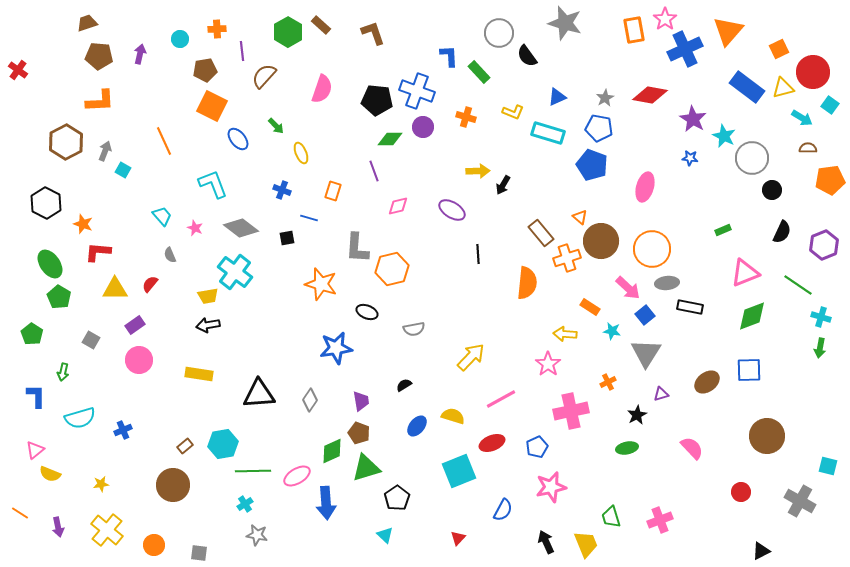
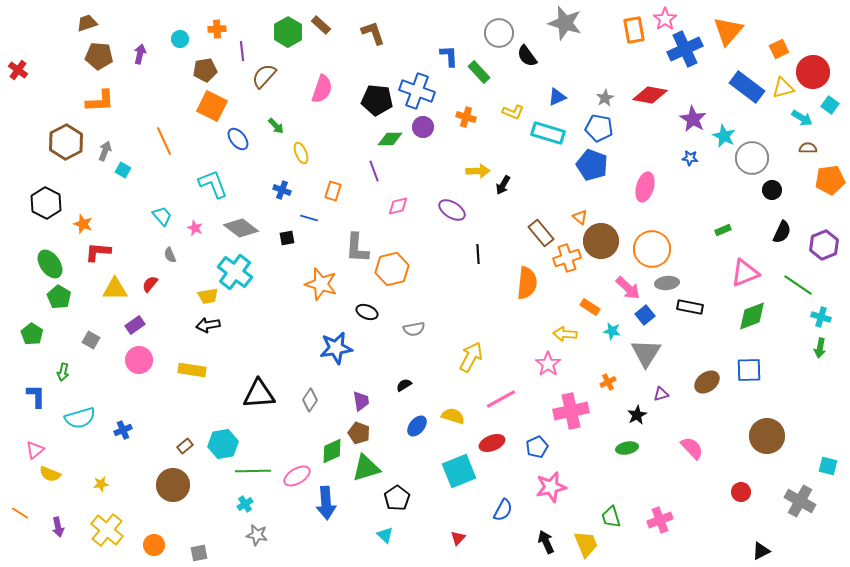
yellow arrow at (471, 357): rotated 16 degrees counterclockwise
yellow rectangle at (199, 374): moved 7 px left, 4 px up
gray square at (199, 553): rotated 18 degrees counterclockwise
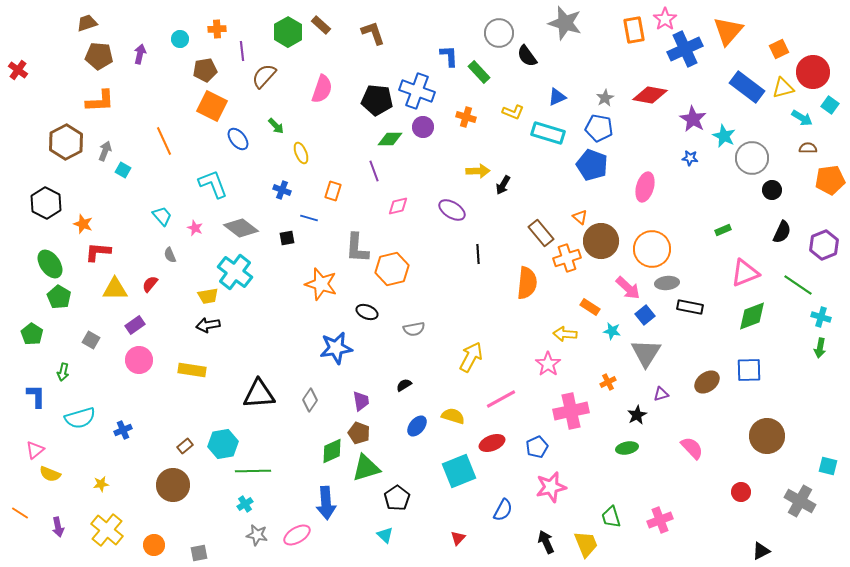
pink ellipse at (297, 476): moved 59 px down
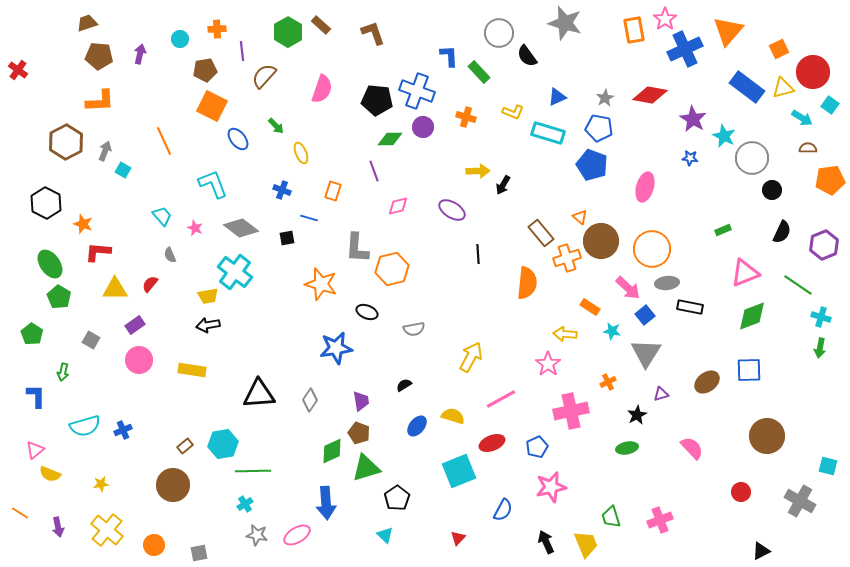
cyan semicircle at (80, 418): moved 5 px right, 8 px down
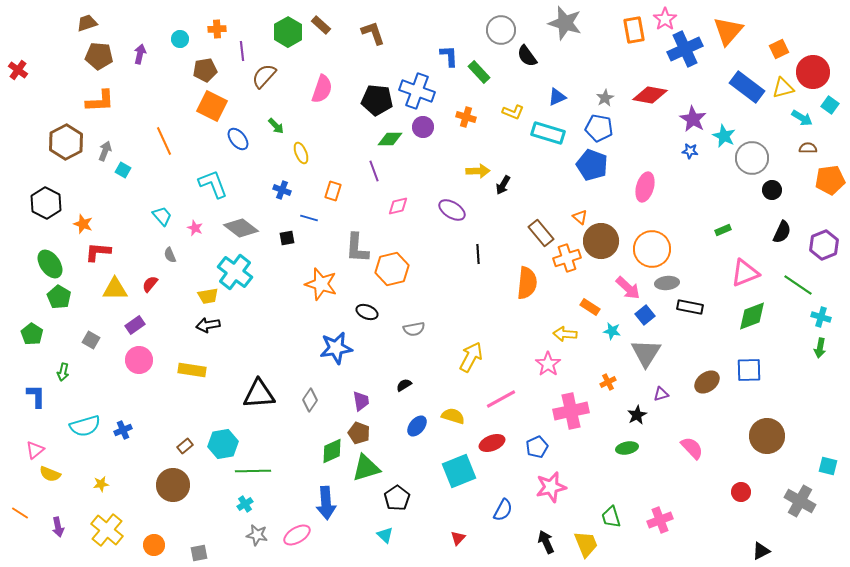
gray circle at (499, 33): moved 2 px right, 3 px up
blue star at (690, 158): moved 7 px up
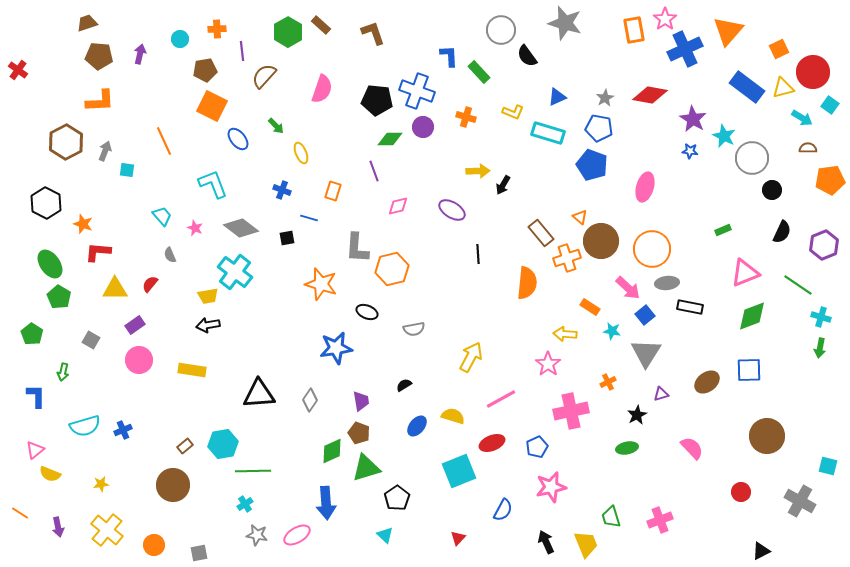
cyan square at (123, 170): moved 4 px right; rotated 21 degrees counterclockwise
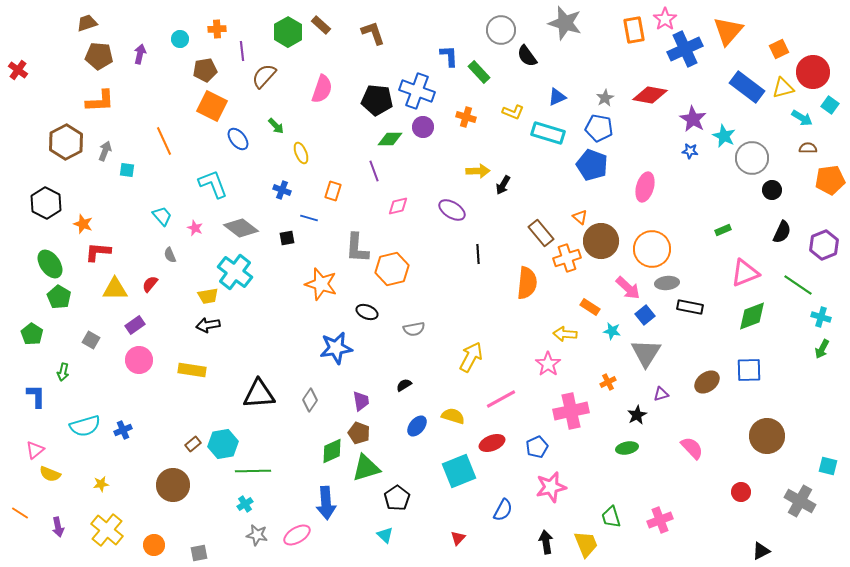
green arrow at (820, 348): moved 2 px right, 1 px down; rotated 18 degrees clockwise
brown rectangle at (185, 446): moved 8 px right, 2 px up
black arrow at (546, 542): rotated 15 degrees clockwise
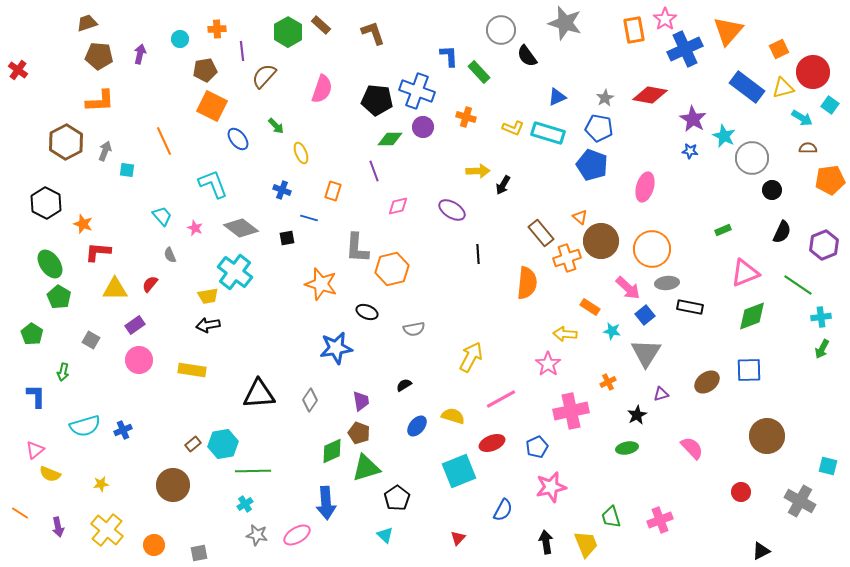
yellow L-shape at (513, 112): moved 16 px down
cyan cross at (821, 317): rotated 24 degrees counterclockwise
